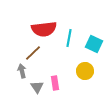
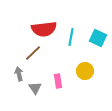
cyan line: moved 2 px right, 1 px up
cyan square: moved 4 px right, 6 px up
gray arrow: moved 3 px left, 3 px down
pink rectangle: moved 3 px right, 2 px up
gray triangle: moved 2 px left, 1 px down
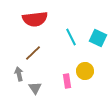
red semicircle: moved 9 px left, 10 px up
cyan line: rotated 36 degrees counterclockwise
pink rectangle: moved 9 px right
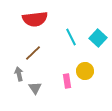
cyan square: rotated 18 degrees clockwise
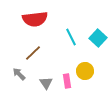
gray arrow: rotated 32 degrees counterclockwise
gray triangle: moved 11 px right, 5 px up
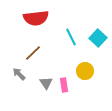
red semicircle: moved 1 px right, 1 px up
pink rectangle: moved 3 px left, 4 px down
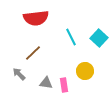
cyan square: moved 1 px right
gray triangle: rotated 48 degrees counterclockwise
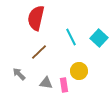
red semicircle: rotated 110 degrees clockwise
brown line: moved 6 px right, 1 px up
yellow circle: moved 6 px left
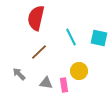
cyan square: rotated 30 degrees counterclockwise
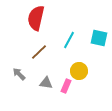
cyan line: moved 2 px left, 3 px down; rotated 54 degrees clockwise
pink rectangle: moved 2 px right, 1 px down; rotated 32 degrees clockwise
